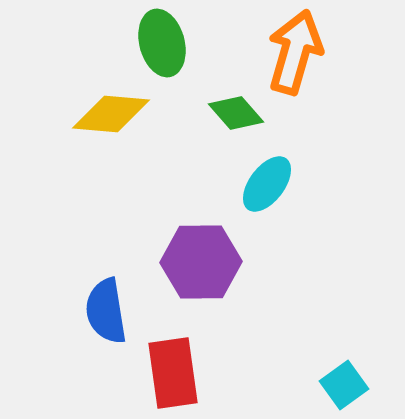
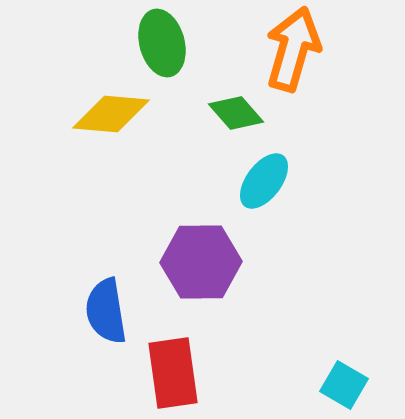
orange arrow: moved 2 px left, 3 px up
cyan ellipse: moved 3 px left, 3 px up
cyan square: rotated 24 degrees counterclockwise
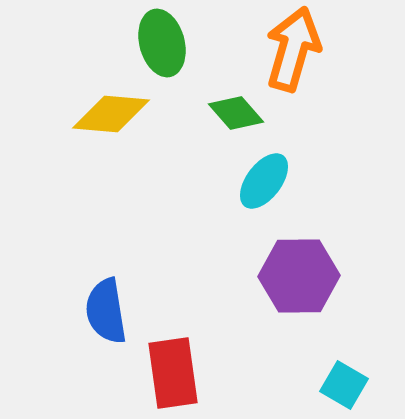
purple hexagon: moved 98 px right, 14 px down
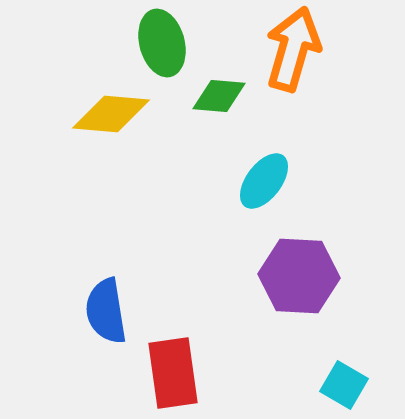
green diamond: moved 17 px left, 17 px up; rotated 44 degrees counterclockwise
purple hexagon: rotated 4 degrees clockwise
